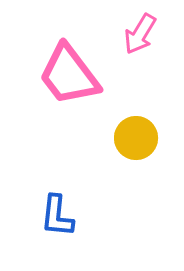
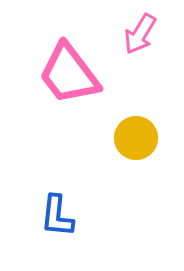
pink trapezoid: moved 1 px up
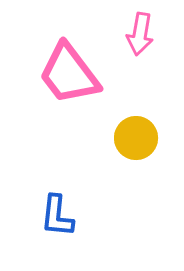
pink arrow: rotated 21 degrees counterclockwise
